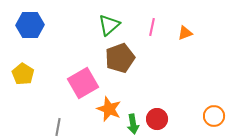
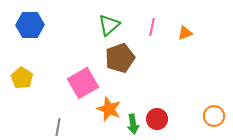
yellow pentagon: moved 1 px left, 4 px down
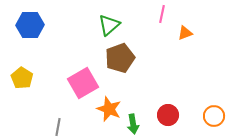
pink line: moved 10 px right, 13 px up
red circle: moved 11 px right, 4 px up
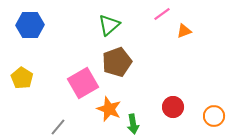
pink line: rotated 42 degrees clockwise
orange triangle: moved 1 px left, 2 px up
brown pentagon: moved 3 px left, 4 px down
red circle: moved 5 px right, 8 px up
gray line: rotated 30 degrees clockwise
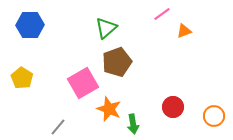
green triangle: moved 3 px left, 3 px down
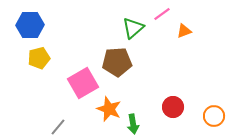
green triangle: moved 27 px right
brown pentagon: rotated 16 degrees clockwise
yellow pentagon: moved 17 px right, 20 px up; rotated 25 degrees clockwise
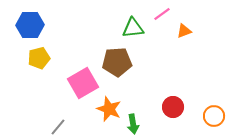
green triangle: rotated 35 degrees clockwise
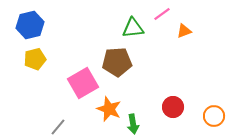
blue hexagon: rotated 12 degrees counterclockwise
yellow pentagon: moved 4 px left, 1 px down
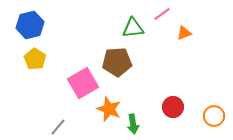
orange triangle: moved 2 px down
yellow pentagon: rotated 25 degrees counterclockwise
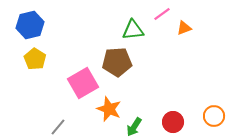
green triangle: moved 2 px down
orange triangle: moved 5 px up
red circle: moved 15 px down
green arrow: moved 1 px right, 3 px down; rotated 42 degrees clockwise
